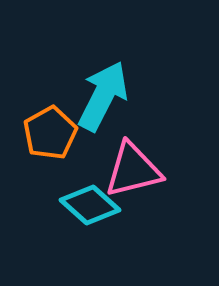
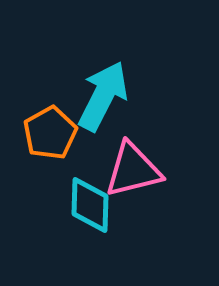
cyan diamond: rotated 50 degrees clockwise
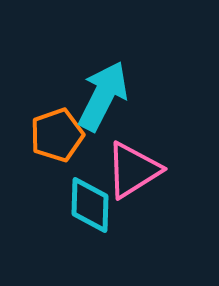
orange pentagon: moved 7 px right, 2 px down; rotated 10 degrees clockwise
pink triangle: rotated 18 degrees counterclockwise
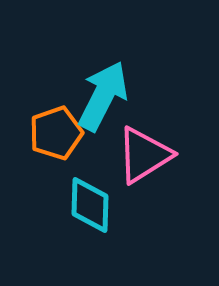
orange pentagon: moved 1 px left, 2 px up
pink triangle: moved 11 px right, 15 px up
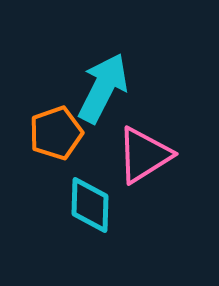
cyan arrow: moved 8 px up
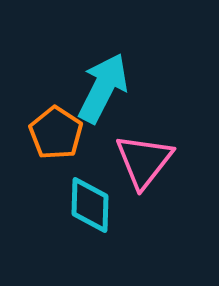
orange pentagon: rotated 20 degrees counterclockwise
pink triangle: moved 6 px down; rotated 20 degrees counterclockwise
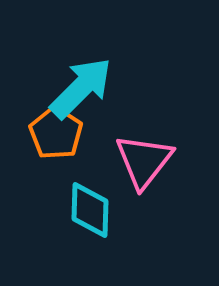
cyan arrow: moved 22 px left; rotated 18 degrees clockwise
cyan diamond: moved 5 px down
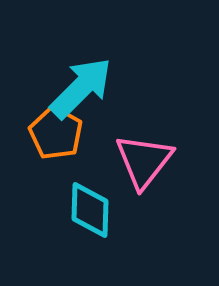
orange pentagon: rotated 4 degrees counterclockwise
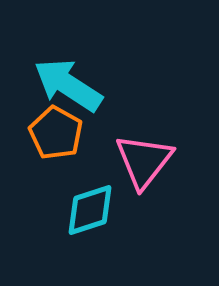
cyan arrow: moved 13 px left, 3 px up; rotated 102 degrees counterclockwise
cyan diamond: rotated 70 degrees clockwise
